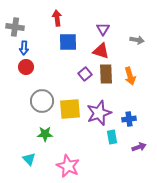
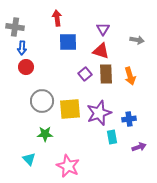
blue arrow: moved 2 px left
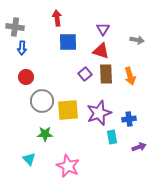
red circle: moved 10 px down
yellow square: moved 2 px left, 1 px down
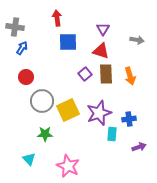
blue arrow: rotated 152 degrees counterclockwise
yellow square: rotated 20 degrees counterclockwise
cyan rectangle: moved 3 px up; rotated 16 degrees clockwise
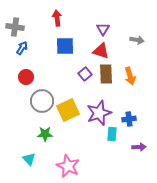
blue square: moved 3 px left, 4 px down
purple arrow: rotated 16 degrees clockwise
